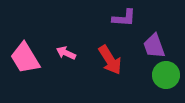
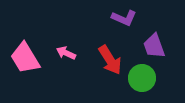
purple L-shape: rotated 20 degrees clockwise
green circle: moved 24 px left, 3 px down
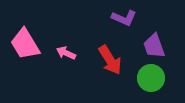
pink trapezoid: moved 14 px up
green circle: moved 9 px right
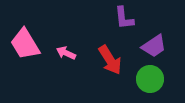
purple L-shape: rotated 60 degrees clockwise
purple trapezoid: rotated 104 degrees counterclockwise
green circle: moved 1 px left, 1 px down
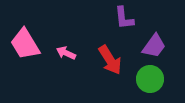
purple trapezoid: rotated 20 degrees counterclockwise
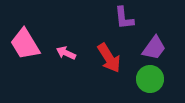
purple trapezoid: moved 2 px down
red arrow: moved 1 px left, 2 px up
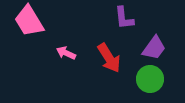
pink trapezoid: moved 4 px right, 23 px up
